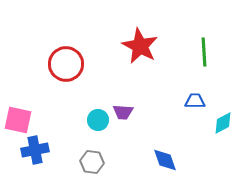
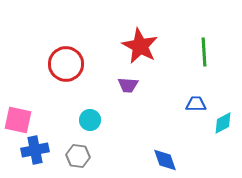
blue trapezoid: moved 1 px right, 3 px down
purple trapezoid: moved 5 px right, 27 px up
cyan circle: moved 8 px left
gray hexagon: moved 14 px left, 6 px up
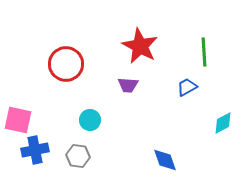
blue trapezoid: moved 9 px left, 17 px up; rotated 30 degrees counterclockwise
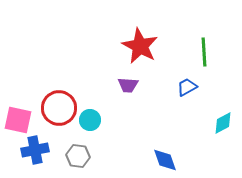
red circle: moved 7 px left, 44 px down
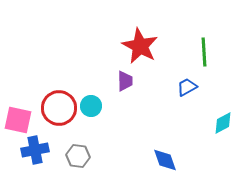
purple trapezoid: moved 3 px left, 4 px up; rotated 95 degrees counterclockwise
cyan circle: moved 1 px right, 14 px up
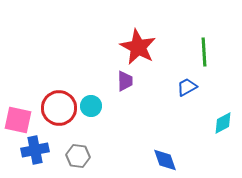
red star: moved 2 px left, 1 px down
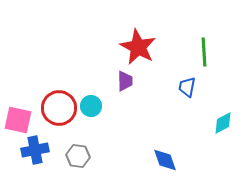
blue trapezoid: rotated 50 degrees counterclockwise
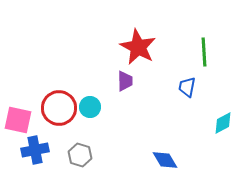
cyan circle: moved 1 px left, 1 px down
gray hexagon: moved 2 px right, 1 px up; rotated 10 degrees clockwise
blue diamond: rotated 12 degrees counterclockwise
